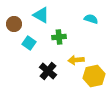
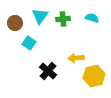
cyan triangle: moved 1 px left, 1 px down; rotated 36 degrees clockwise
cyan semicircle: moved 1 px right, 1 px up
brown circle: moved 1 px right, 1 px up
green cross: moved 4 px right, 18 px up
yellow arrow: moved 2 px up
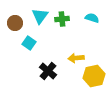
green cross: moved 1 px left
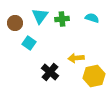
black cross: moved 2 px right, 1 px down
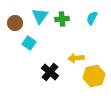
cyan semicircle: rotated 80 degrees counterclockwise
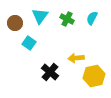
green cross: moved 5 px right; rotated 32 degrees clockwise
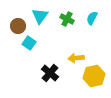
brown circle: moved 3 px right, 3 px down
black cross: moved 1 px down
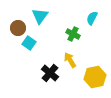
green cross: moved 6 px right, 15 px down
brown circle: moved 2 px down
yellow arrow: moved 6 px left, 2 px down; rotated 63 degrees clockwise
yellow hexagon: moved 1 px right, 1 px down
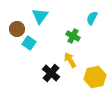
brown circle: moved 1 px left, 1 px down
green cross: moved 2 px down
black cross: moved 1 px right
